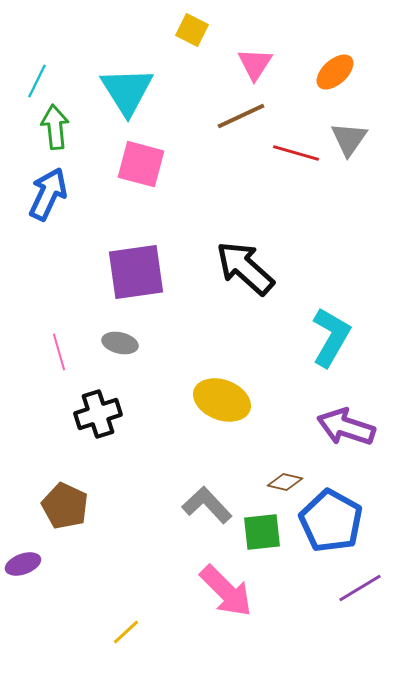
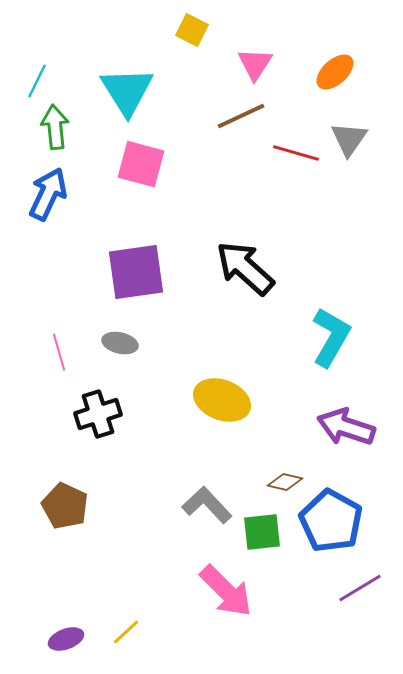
purple ellipse: moved 43 px right, 75 px down
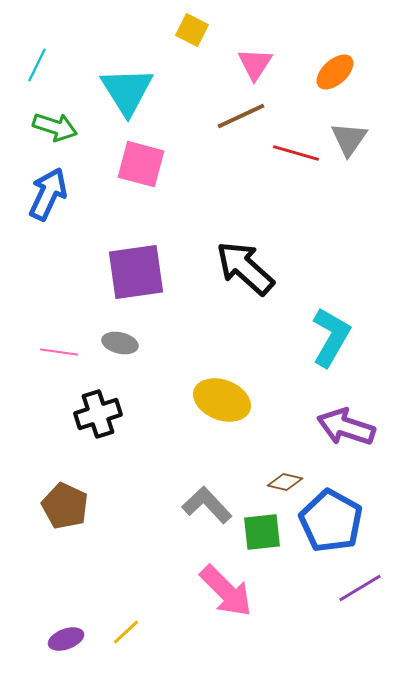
cyan line: moved 16 px up
green arrow: rotated 114 degrees clockwise
pink line: rotated 66 degrees counterclockwise
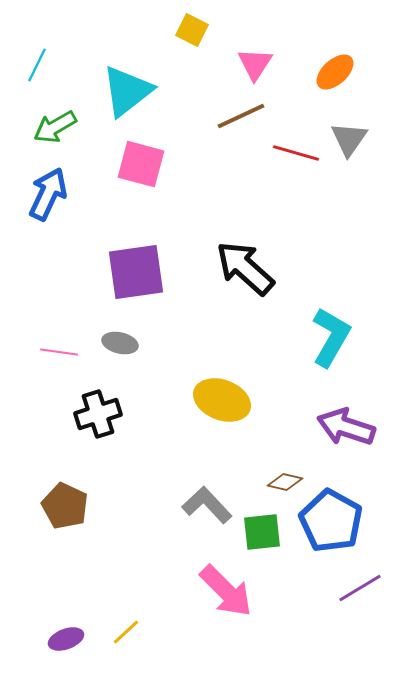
cyan triangle: rotated 24 degrees clockwise
green arrow: rotated 132 degrees clockwise
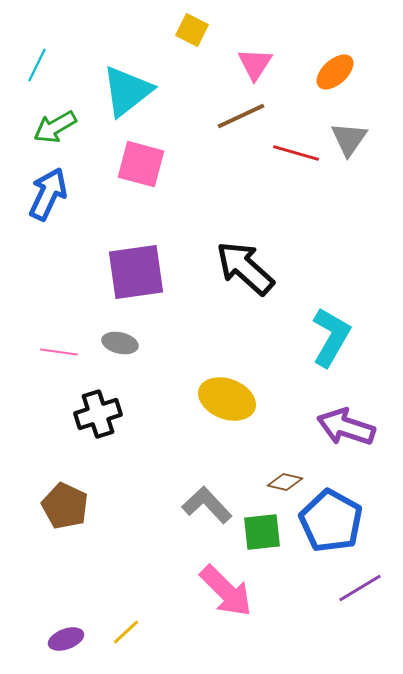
yellow ellipse: moved 5 px right, 1 px up
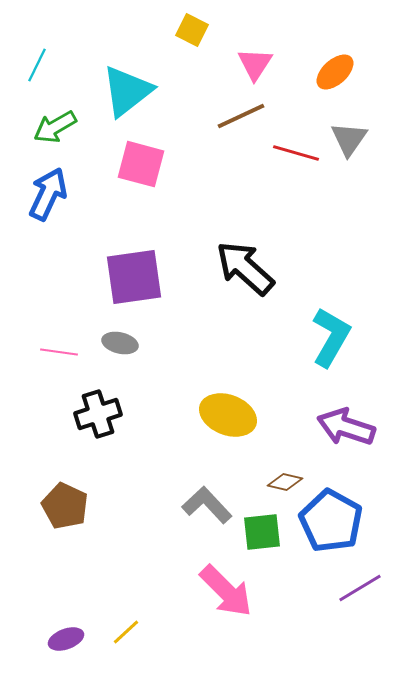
purple square: moved 2 px left, 5 px down
yellow ellipse: moved 1 px right, 16 px down
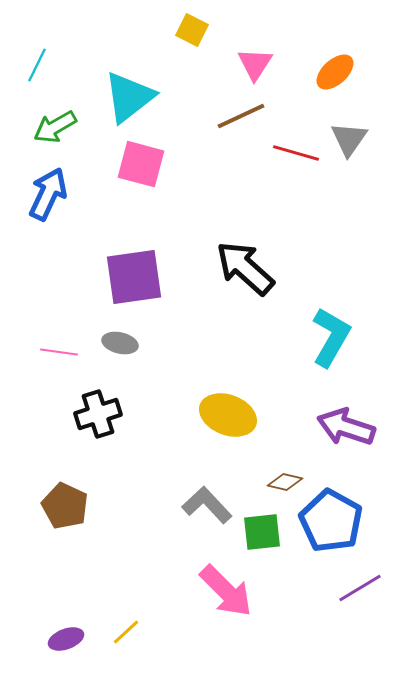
cyan triangle: moved 2 px right, 6 px down
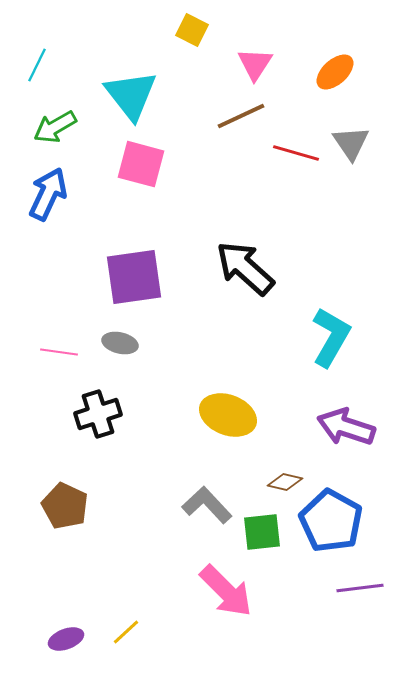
cyan triangle: moved 2 px right, 2 px up; rotated 30 degrees counterclockwise
gray triangle: moved 2 px right, 4 px down; rotated 9 degrees counterclockwise
purple line: rotated 24 degrees clockwise
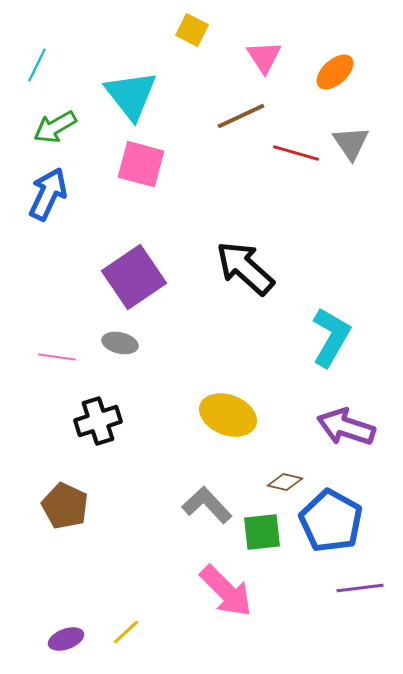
pink triangle: moved 9 px right, 7 px up; rotated 6 degrees counterclockwise
purple square: rotated 26 degrees counterclockwise
pink line: moved 2 px left, 5 px down
black cross: moved 7 px down
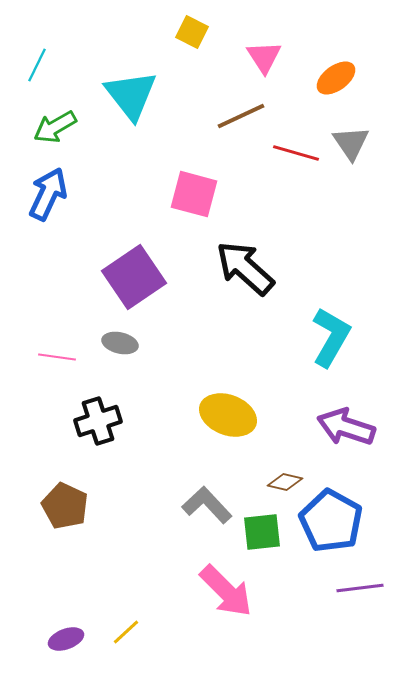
yellow square: moved 2 px down
orange ellipse: moved 1 px right, 6 px down; rotated 6 degrees clockwise
pink square: moved 53 px right, 30 px down
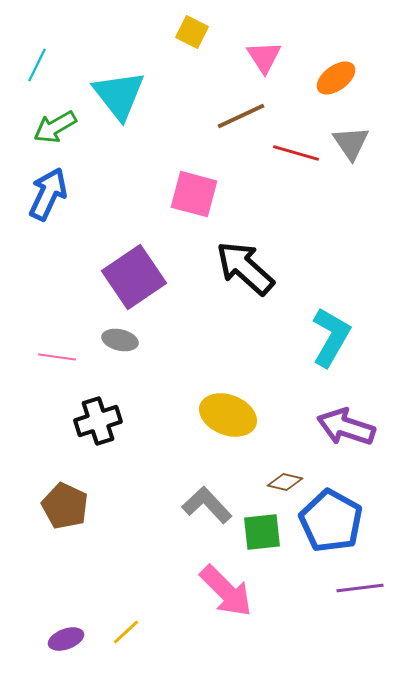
cyan triangle: moved 12 px left
gray ellipse: moved 3 px up
